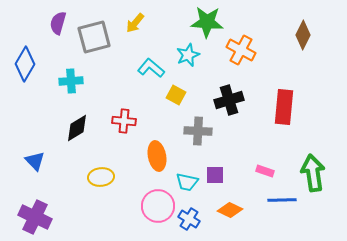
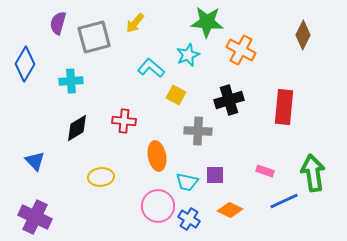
blue line: moved 2 px right, 1 px down; rotated 24 degrees counterclockwise
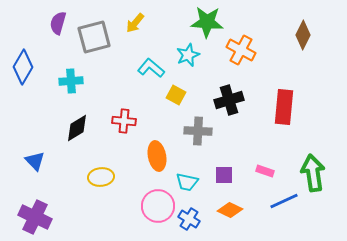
blue diamond: moved 2 px left, 3 px down
purple square: moved 9 px right
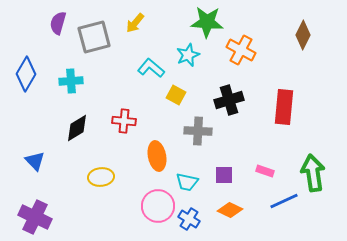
blue diamond: moved 3 px right, 7 px down
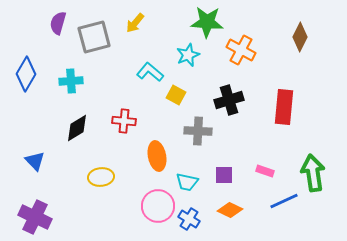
brown diamond: moved 3 px left, 2 px down
cyan L-shape: moved 1 px left, 4 px down
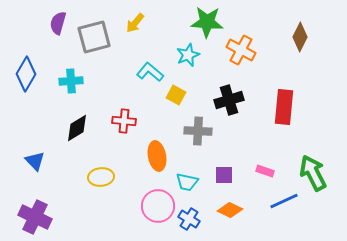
green arrow: rotated 18 degrees counterclockwise
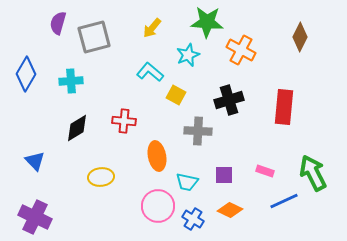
yellow arrow: moved 17 px right, 5 px down
blue cross: moved 4 px right
